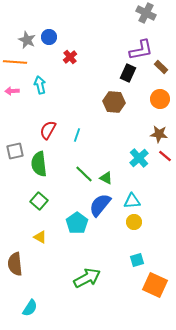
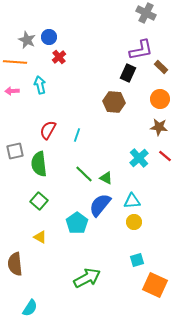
red cross: moved 11 px left
brown star: moved 7 px up
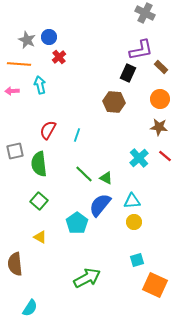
gray cross: moved 1 px left
orange line: moved 4 px right, 2 px down
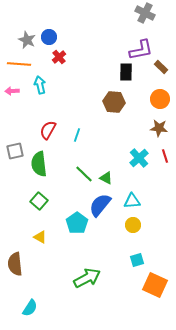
black rectangle: moved 2 px left, 1 px up; rotated 24 degrees counterclockwise
brown star: moved 1 px down
red line: rotated 32 degrees clockwise
yellow circle: moved 1 px left, 3 px down
